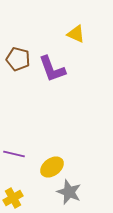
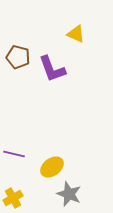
brown pentagon: moved 2 px up
gray star: moved 2 px down
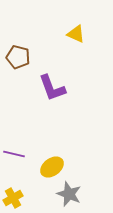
purple L-shape: moved 19 px down
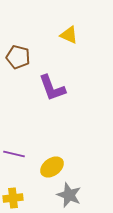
yellow triangle: moved 7 px left, 1 px down
gray star: moved 1 px down
yellow cross: rotated 24 degrees clockwise
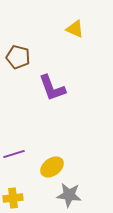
yellow triangle: moved 6 px right, 6 px up
purple line: rotated 30 degrees counterclockwise
gray star: rotated 15 degrees counterclockwise
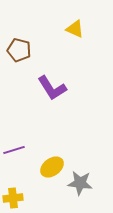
brown pentagon: moved 1 px right, 7 px up
purple L-shape: rotated 12 degrees counterclockwise
purple line: moved 4 px up
gray star: moved 11 px right, 12 px up
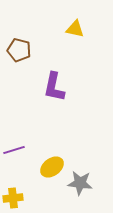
yellow triangle: rotated 12 degrees counterclockwise
purple L-shape: moved 2 px right, 1 px up; rotated 44 degrees clockwise
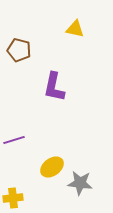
purple line: moved 10 px up
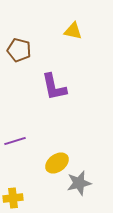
yellow triangle: moved 2 px left, 2 px down
purple L-shape: rotated 24 degrees counterclockwise
purple line: moved 1 px right, 1 px down
yellow ellipse: moved 5 px right, 4 px up
gray star: moved 1 px left; rotated 20 degrees counterclockwise
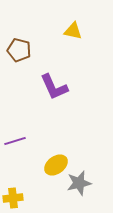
purple L-shape: rotated 12 degrees counterclockwise
yellow ellipse: moved 1 px left, 2 px down
